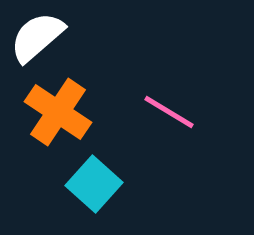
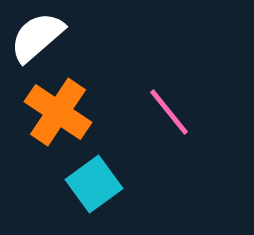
pink line: rotated 20 degrees clockwise
cyan square: rotated 12 degrees clockwise
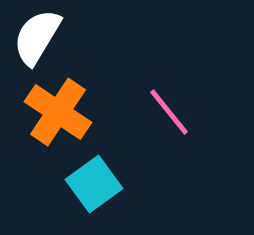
white semicircle: rotated 18 degrees counterclockwise
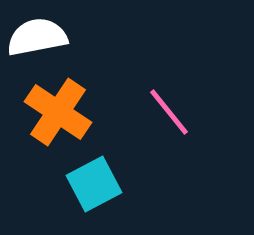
white semicircle: rotated 48 degrees clockwise
cyan square: rotated 8 degrees clockwise
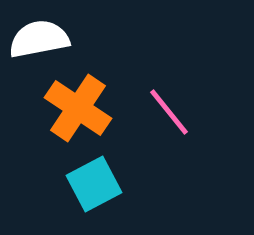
white semicircle: moved 2 px right, 2 px down
orange cross: moved 20 px right, 4 px up
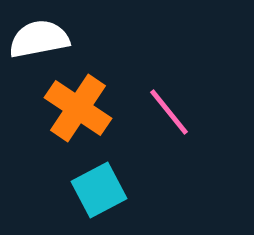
cyan square: moved 5 px right, 6 px down
